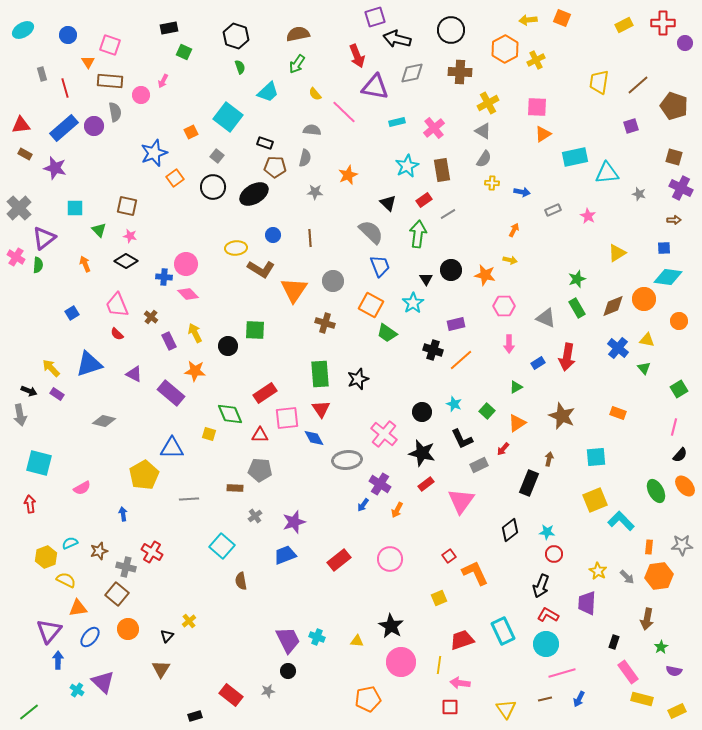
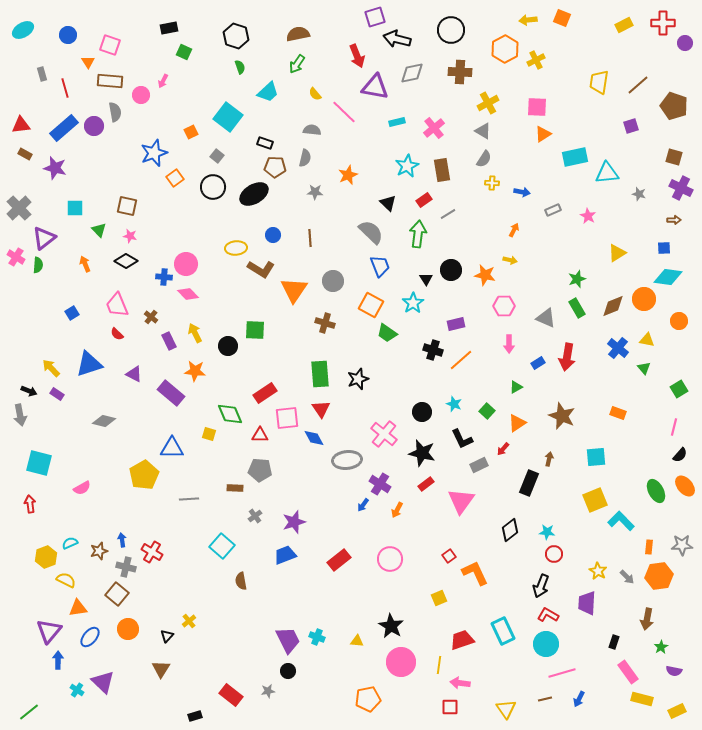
blue arrow at (123, 514): moved 1 px left, 26 px down
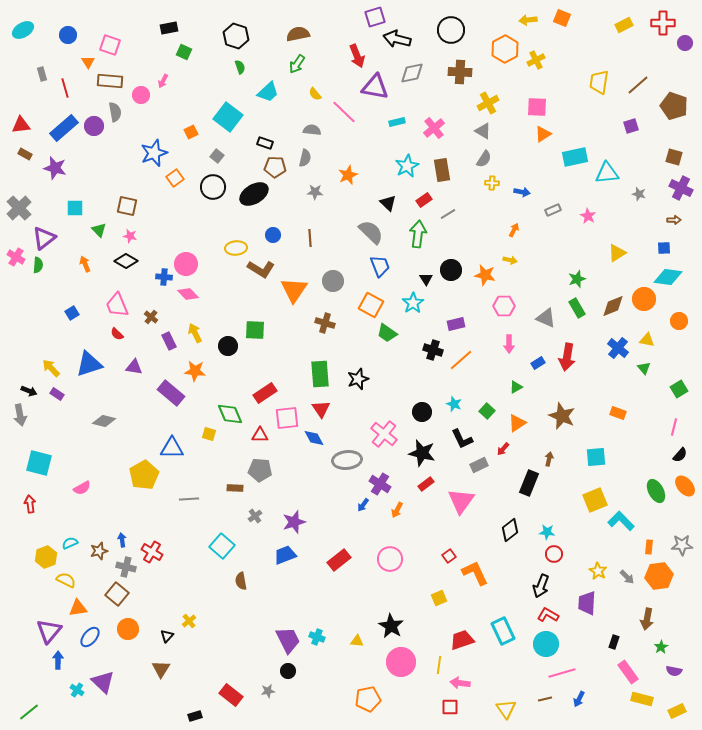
purple triangle at (134, 374): moved 7 px up; rotated 18 degrees counterclockwise
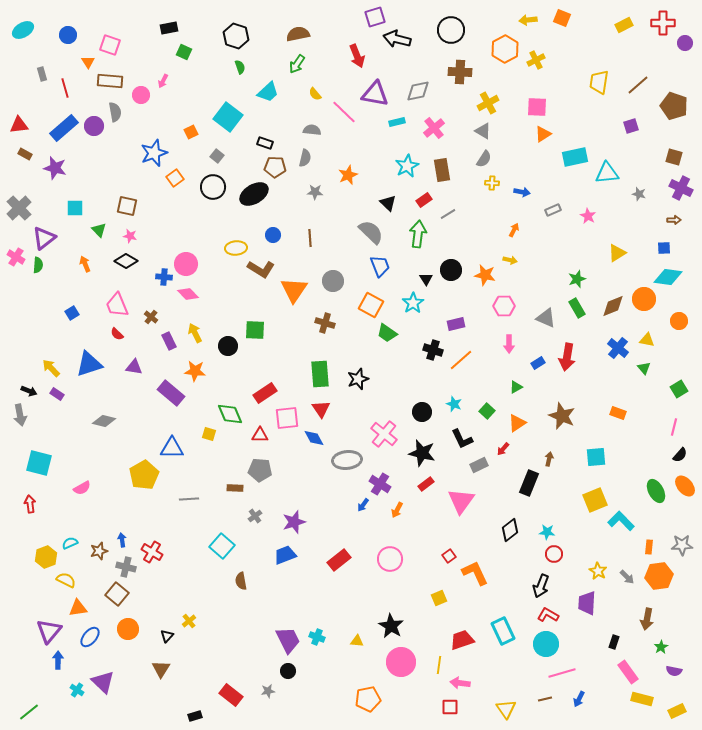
gray diamond at (412, 73): moved 6 px right, 18 px down
purple triangle at (375, 87): moved 7 px down
red triangle at (21, 125): moved 2 px left
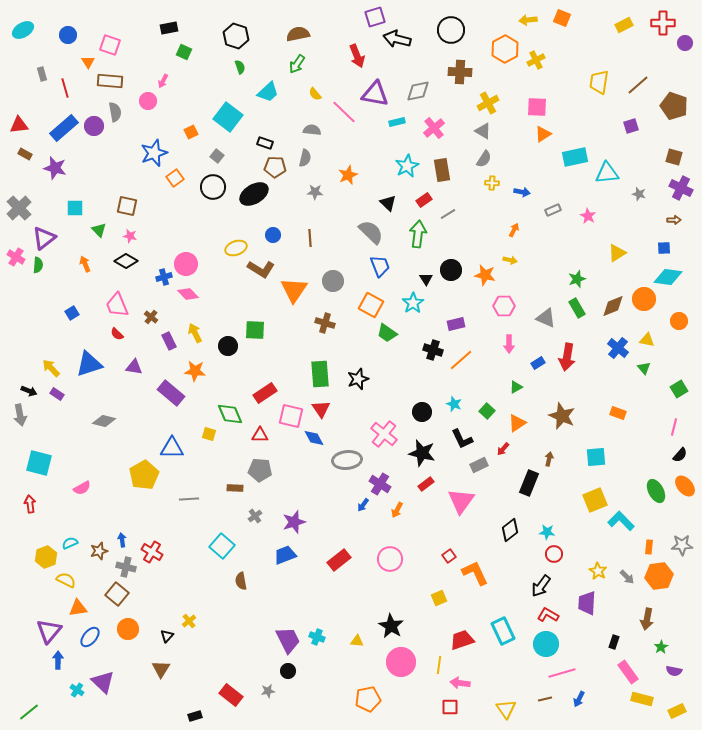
pink circle at (141, 95): moved 7 px right, 6 px down
yellow ellipse at (236, 248): rotated 15 degrees counterclockwise
blue cross at (164, 277): rotated 21 degrees counterclockwise
pink square at (287, 418): moved 4 px right, 2 px up; rotated 20 degrees clockwise
black arrow at (541, 586): rotated 15 degrees clockwise
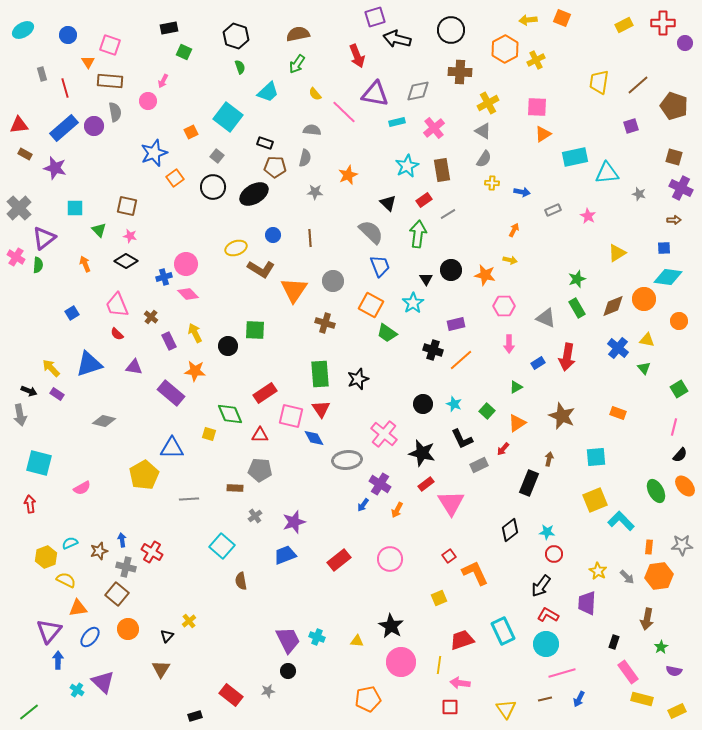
black circle at (422, 412): moved 1 px right, 8 px up
pink triangle at (461, 501): moved 10 px left, 2 px down; rotated 8 degrees counterclockwise
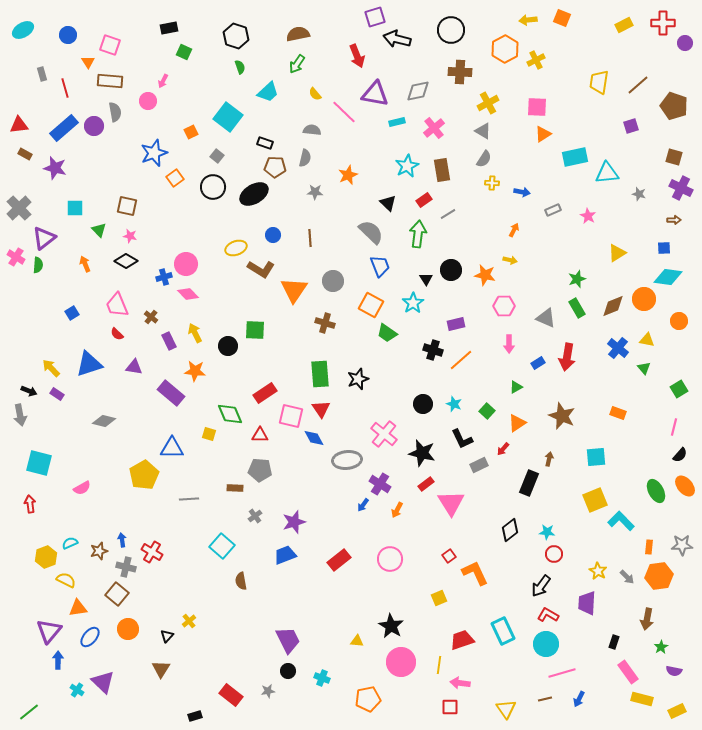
cyan cross at (317, 637): moved 5 px right, 41 px down
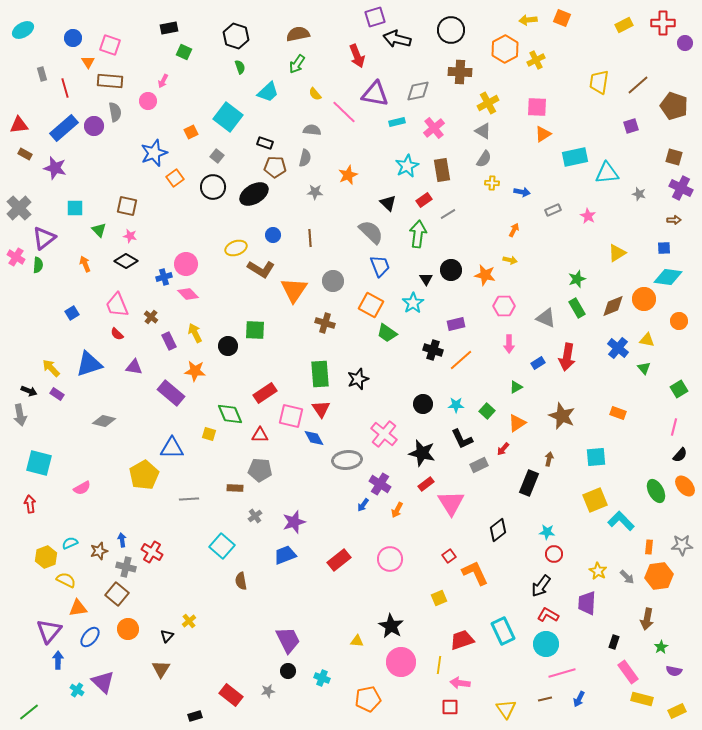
blue circle at (68, 35): moved 5 px right, 3 px down
cyan star at (454, 404): moved 2 px right, 1 px down; rotated 21 degrees counterclockwise
black diamond at (510, 530): moved 12 px left
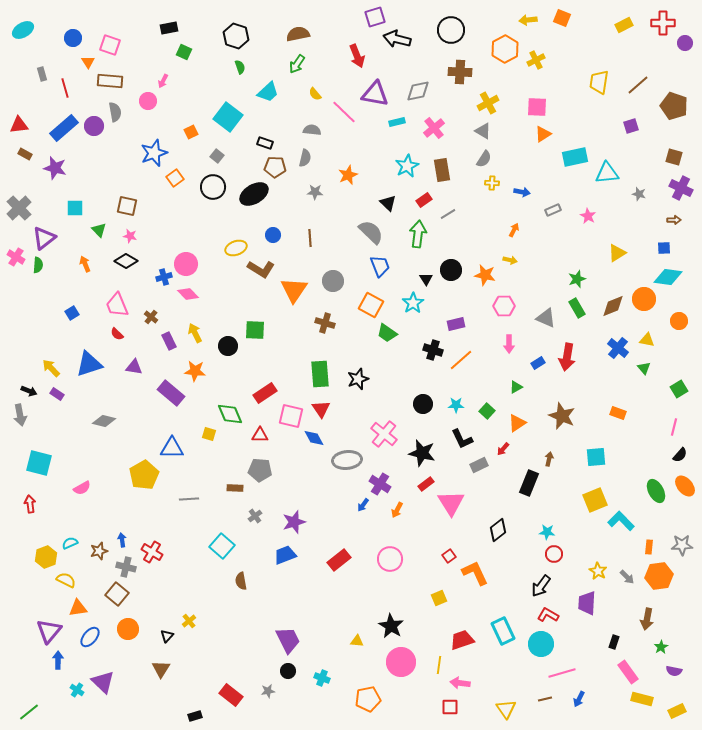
cyan circle at (546, 644): moved 5 px left
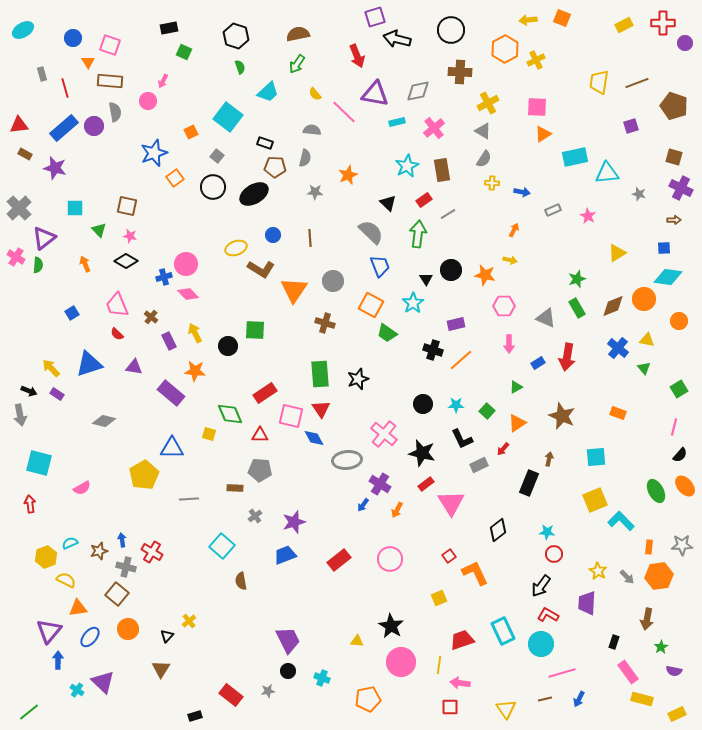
brown line at (638, 85): moved 1 px left, 2 px up; rotated 20 degrees clockwise
yellow rectangle at (677, 711): moved 3 px down
